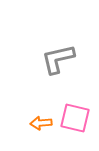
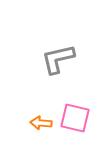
orange arrow: rotated 10 degrees clockwise
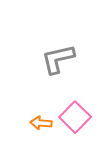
pink square: moved 1 px up; rotated 32 degrees clockwise
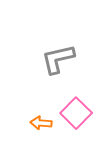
pink square: moved 1 px right, 4 px up
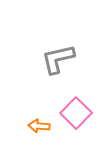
orange arrow: moved 2 px left, 3 px down
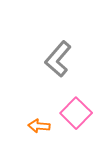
gray L-shape: rotated 36 degrees counterclockwise
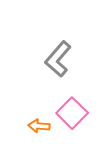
pink square: moved 4 px left
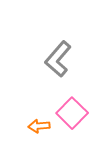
orange arrow: rotated 10 degrees counterclockwise
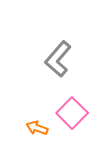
orange arrow: moved 2 px left, 2 px down; rotated 25 degrees clockwise
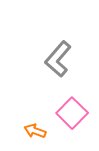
orange arrow: moved 2 px left, 3 px down
